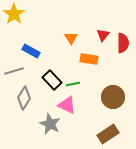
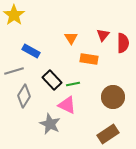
yellow star: moved 1 px down
gray diamond: moved 2 px up
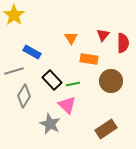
blue rectangle: moved 1 px right, 1 px down
brown circle: moved 2 px left, 16 px up
pink triangle: rotated 18 degrees clockwise
brown rectangle: moved 2 px left, 5 px up
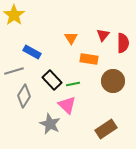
brown circle: moved 2 px right
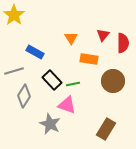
blue rectangle: moved 3 px right
pink triangle: rotated 24 degrees counterclockwise
brown rectangle: rotated 25 degrees counterclockwise
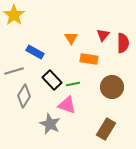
brown circle: moved 1 px left, 6 px down
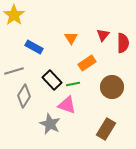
blue rectangle: moved 1 px left, 5 px up
orange rectangle: moved 2 px left, 4 px down; rotated 42 degrees counterclockwise
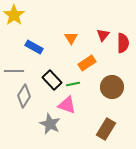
gray line: rotated 18 degrees clockwise
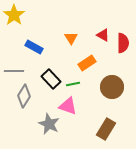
red triangle: rotated 40 degrees counterclockwise
black rectangle: moved 1 px left, 1 px up
pink triangle: moved 1 px right, 1 px down
gray star: moved 1 px left
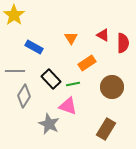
gray line: moved 1 px right
